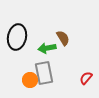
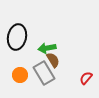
brown semicircle: moved 10 px left, 22 px down
gray rectangle: rotated 20 degrees counterclockwise
orange circle: moved 10 px left, 5 px up
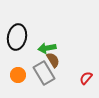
orange circle: moved 2 px left
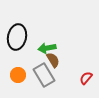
gray rectangle: moved 2 px down
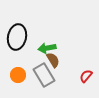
red semicircle: moved 2 px up
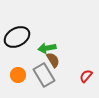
black ellipse: rotated 50 degrees clockwise
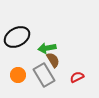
red semicircle: moved 9 px left, 1 px down; rotated 24 degrees clockwise
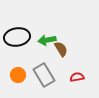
black ellipse: rotated 20 degrees clockwise
green arrow: moved 8 px up
brown semicircle: moved 8 px right, 11 px up
red semicircle: rotated 16 degrees clockwise
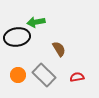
green arrow: moved 11 px left, 18 px up
brown semicircle: moved 2 px left
gray rectangle: rotated 15 degrees counterclockwise
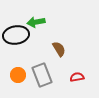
black ellipse: moved 1 px left, 2 px up
gray rectangle: moved 2 px left; rotated 25 degrees clockwise
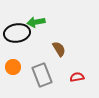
black ellipse: moved 1 px right, 2 px up
orange circle: moved 5 px left, 8 px up
